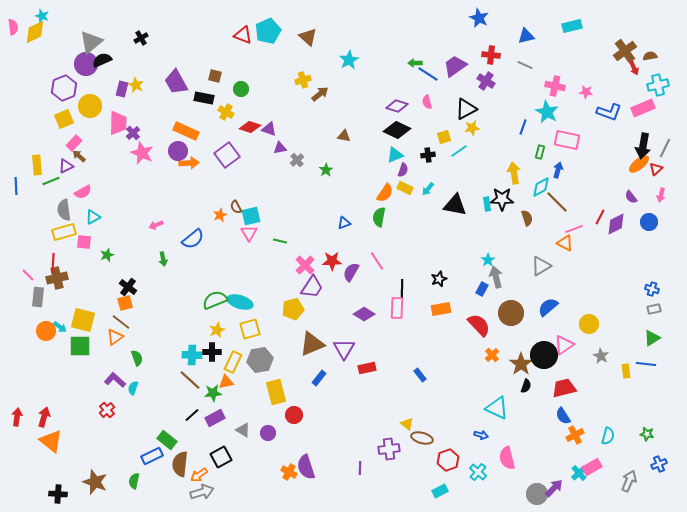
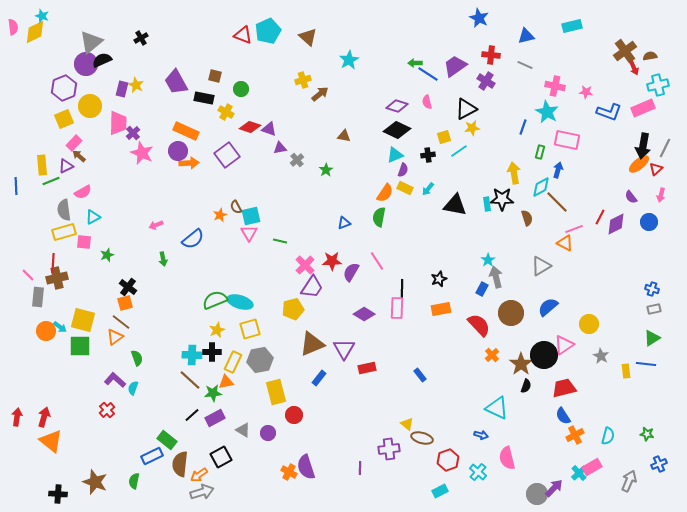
yellow rectangle at (37, 165): moved 5 px right
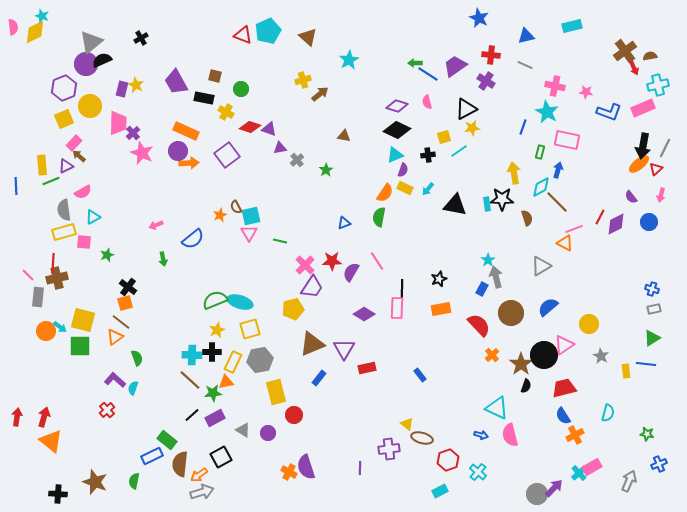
cyan semicircle at (608, 436): moved 23 px up
pink semicircle at (507, 458): moved 3 px right, 23 px up
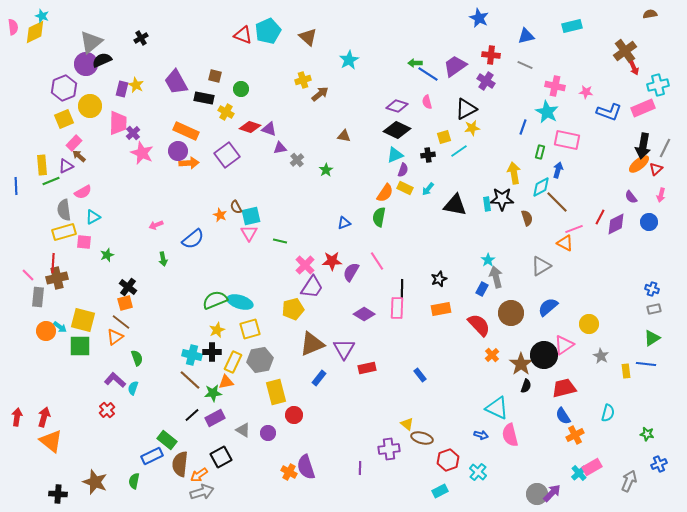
brown semicircle at (650, 56): moved 42 px up
orange star at (220, 215): rotated 24 degrees counterclockwise
cyan cross at (192, 355): rotated 12 degrees clockwise
purple arrow at (554, 488): moved 2 px left, 5 px down
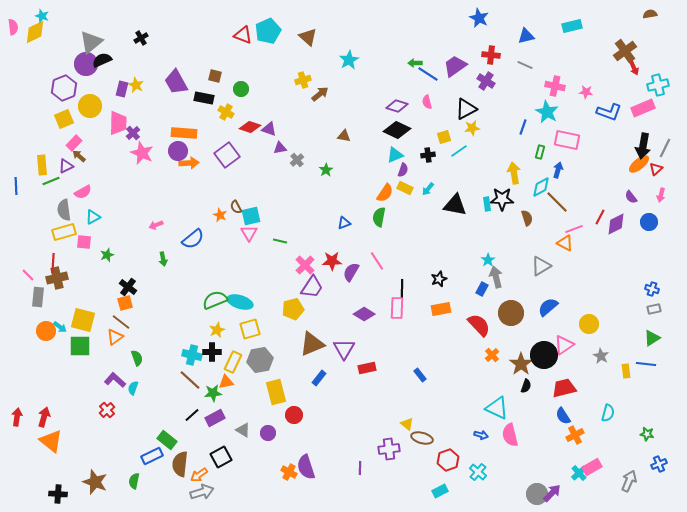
orange rectangle at (186, 131): moved 2 px left, 2 px down; rotated 20 degrees counterclockwise
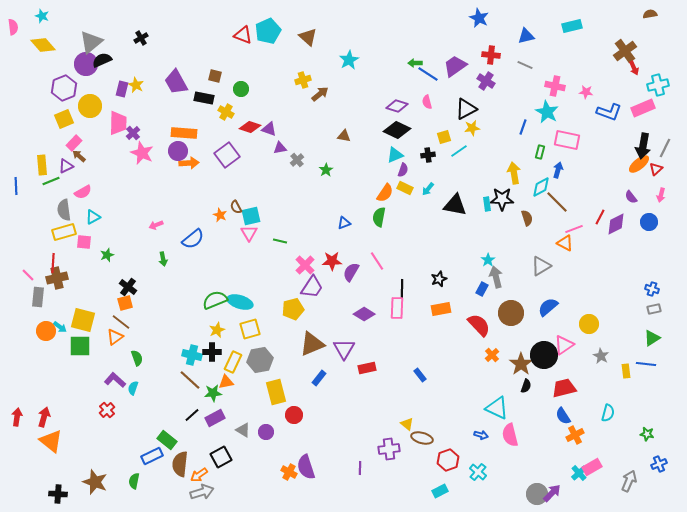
yellow diamond at (35, 32): moved 8 px right, 13 px down; rotated 75 degrees clockwise
purple circle at (268, 433): moved 2 px left, 1 px up
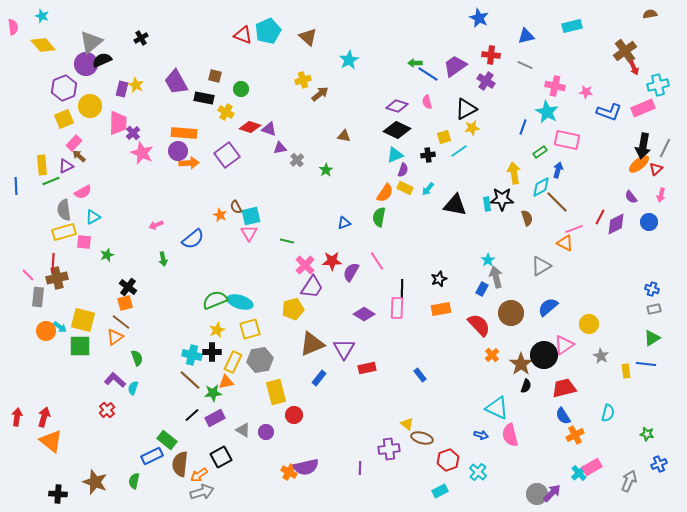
green rectangle at (540, 152): rotated 40 degrees clockwise
green line at (280, 241): moved 7 px right
purple semicircle at (306, 467): rotated 85 degrees counterclockwise
